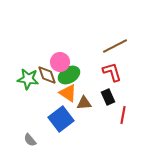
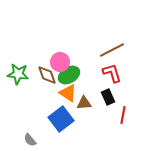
brown line: moved 3 px left, 4 px down
red L-shape: moved 1 px down
green star: moved 10 px left, 5 px up
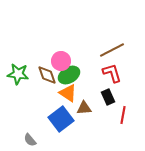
pink circle: moved 1 px right, 1 px up
brown triangle: moved 5 px down
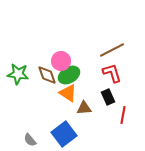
blue square: moved 3 px right, 15 px down
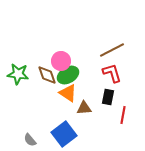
green ellipse: moved 1 px left
black rectangle: rotated 35 degrees clockwise
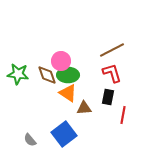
green ellipse: rotated 30 degrees clockwise
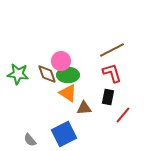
brown diamond: moved 1 px up
red line: rotated 30 degrees clockwise
blue square: rotated 10 degrees clockwise
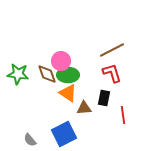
black rectangle: moved 4 px left, 1 px down
red line: rotated 48 degrees counterclockwise
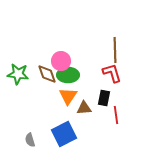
brown line: moved 3 px right; rotated 65 degrees counterclockwise
orange triangle: moved 3 px down; rotated 30 degrees clockwise
red line: moved 7 px left
gray semicircle: rotated 24 degrees clockwise
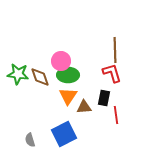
brown diamond: moved 7 px left, 3 px down
brown triangle: moved 1 px up
